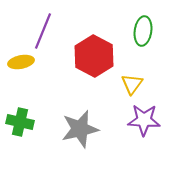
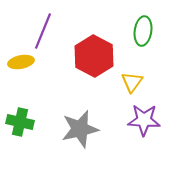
yellow triangle: moved 2 px up
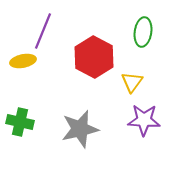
green ellipse: moved 1 px down
red hexagon: moved 1 px down
yellow ellipse: moved 2 px right, 1 px up
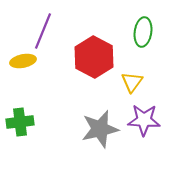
green cross: rotated 20 degrees counterclockwise
gray star: moved 20 px right
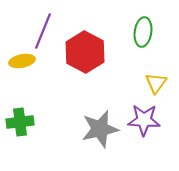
red hexagon: moved 9 px left, 5 px up
yellow ellipse: moved 1 px left
yellow triangle: moved 24 px right, 1 px down
